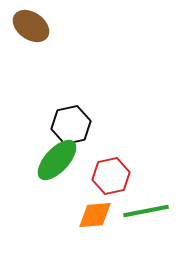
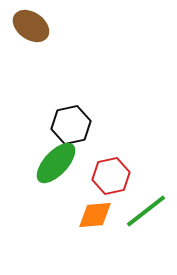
green ellipse: moved 1 px left, 3 px down
green line: rotated 27 degrees counterclockwise
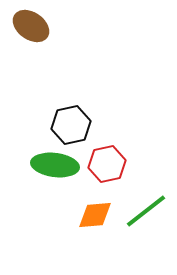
green ellipse: moved 1 px left, 2 px down; rotated 54 degrees clockwise
red hexagon: moved 4 px left, 12 px up
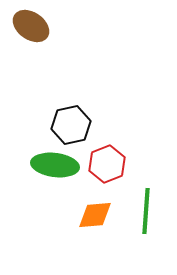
red hexagon: rotated 9 degrees counterclockwise
green line: rotated 48 degrees counterclockwise
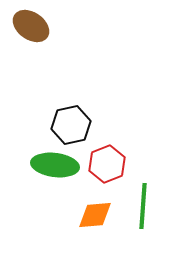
green line: moved 3 px left, 5 px up
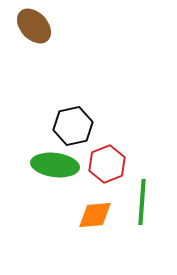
brown ellipse: moved 3 px right; rotated 12 degrees clockwise
black hexagon: moved 2 px right, 1 px down
green line: moved 1 px left, 4 px up
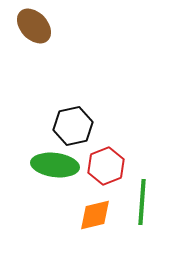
red hexagon: moved 1 px left, 2 px down
orange diamond: rotated 9 degrees counterclockwise
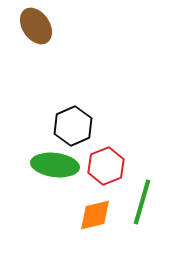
brown ellipse: moved 2 px right; rotated 9 degrees clockwise
black hexagon: rotated 12 degrees counterclockwise
green line: rotated 12 degrees clockwise
